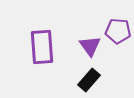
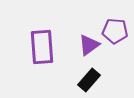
purple pentagon: moved 3 px left
purple triangle: moved 1 px left, 1 px up; rotated 30 degrees clockwise
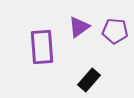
purple triangle: moved 10 px left, 18 px up
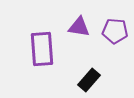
purple triangle: rotated 45 degrees clockwise
purple rectangle: moved 2 px down
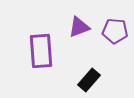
purple triangle: rotated 30 degrees counterclockwise
purple rectangle: moved 1 px left, 2 px down
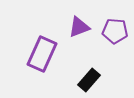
purple rectangle: moved 1 px right, 3 px down; rotated 28 degrees clockwise
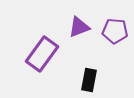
purple rectangle: rotated 12 degrees clockwise
black rectangle: rotated 30 degrees counterclockwise
